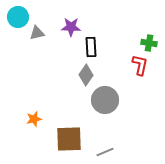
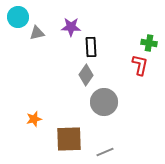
gray circle: moved 1 px left, 2 px down
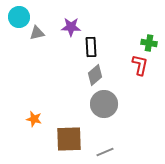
cyan circle: moved 1 px right
gray diamond: moved 9 px right; rotated 15 degrees clockwise
gray circle: moved 2 px down
orange star: rotated 28 degrees clockwise
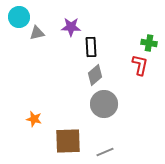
brown square: moved 1 px left, 2 px down
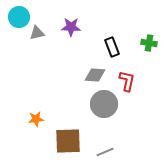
black rectangle: moved 21 px right; rotated 18 degrees counterclockwise
red L-shape: moved 13 px left, 16 px down
gray diamond: rotated 45 degrees clockwise
orange star: moved 2 px right; rotated 21 degrees counterclockwise
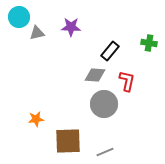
black rectangle: moved 2 px left, 4 px down; rotated 60 degrees clockwise
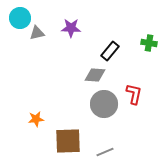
cyan circle: moved 1 px right, 1 px down
purple star: moved 1 px down
red L-shape: moved 7 px right, 13 px down
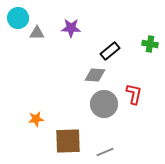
cyan circle: moved 2 px left
gray triangle: rotated 14 degrees clockwise
green cross: moved 1 px right, 1 px down
black rectangle: rotated 12 degrees clockwise
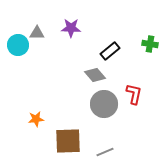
cyan circle: moved 27 px down
gray diamond: rotated 45 degrees clockwise
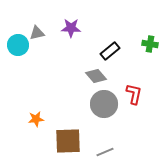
gray triangle: rotated 14 degrees counterclockwise
gray diamond: moved 1 px right, 1 px down
